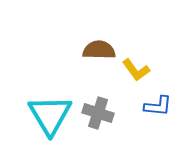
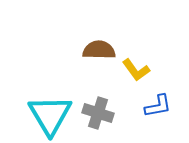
blue L-shape: rotated 16 degrees counterclockwise
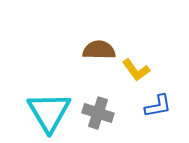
cyan triangle: moved 1 px left, 3 px up
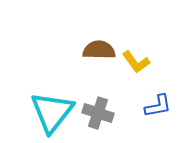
yellow L-shape: moved 8 px up
cyan triangle: moved 3 px right; rotated 9 degrees clockwise
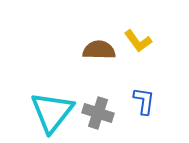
yellow L-shape: moved 2 px right, 21 px up
blue L-shape: moved 14 px left, 5 px up; rotated 72 degrees counterclockwise
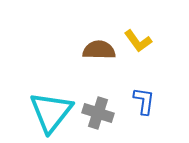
cyan triangle: moved 1 px left
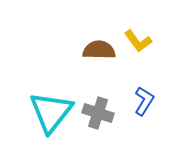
blue L-shape: rotated 24 degrees clockwise
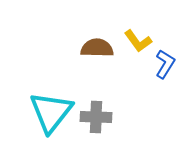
brown semicircle: moved 2 px left, 2 px up
blue L-shape: moved 21 px right, 37 px up
gray cross: moved 2 px left, 4 px down; rotated 16 degrees counterclockwise
